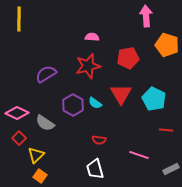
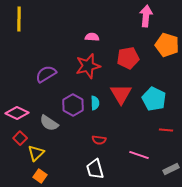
pink arrow: rotated 10 degrees clockwise
cyan semicircle: rotated 128 degrees counterclockwise
gray semicircle: moved 4 px right
red square: moved 1 px right
yellow triangle: moved 2 px up
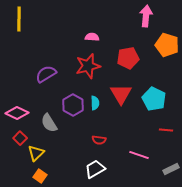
gray semicircle: rotated 24 degrees clockwise
white trapezoid: rotated 75 degrees clockwise
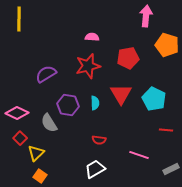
purple hexagon: moved 5 px left; rotated 20 degrees counterclockwise
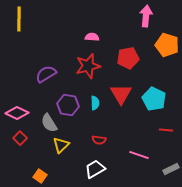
yellow triangle: moved 25 px right, 8 px up
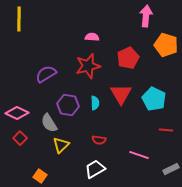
orange pentagon: moved 1 px left
red pentagon: rotated 15 degrees counterclockwise
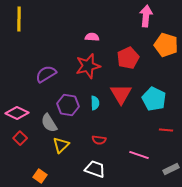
white trapezoid: rotated 50 degrees clockwise
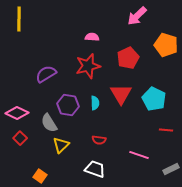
pink arrow: moved 9 px left; rotated 140 degrees counterclockwise
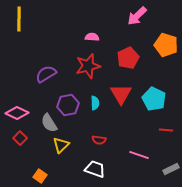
purple hexagon: rotated 20 degrees counterclockwise
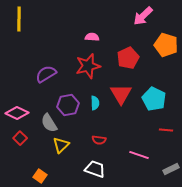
pink arrow: moved 6 px right
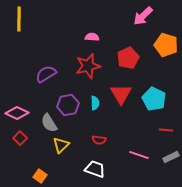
gray rectangle: moved 12 px up
